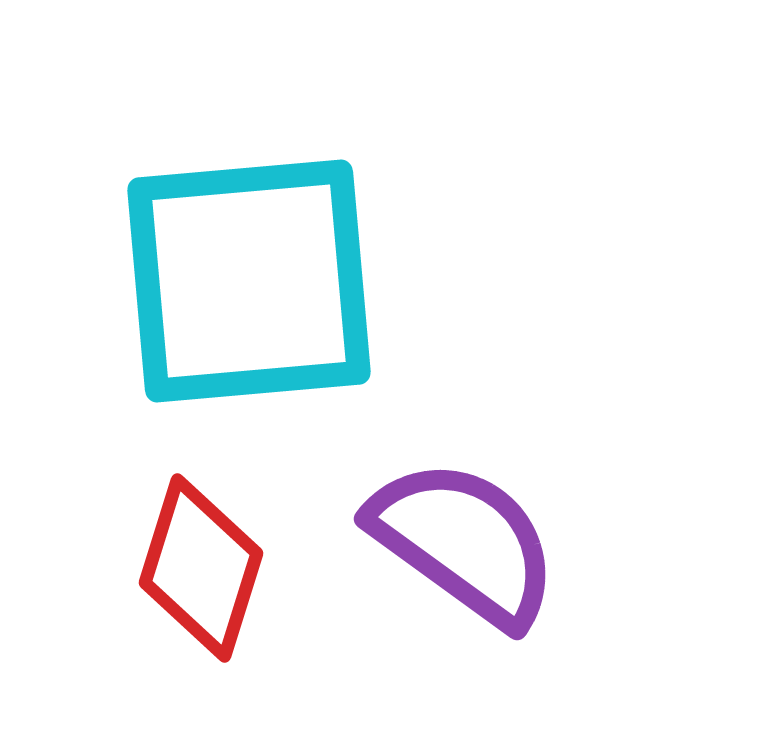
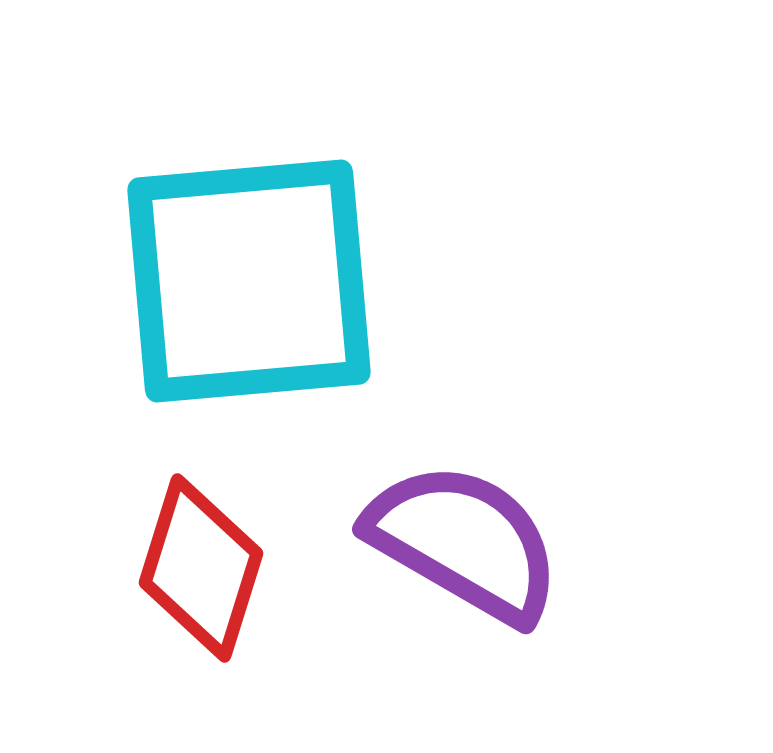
purple semicircle: rotated 6 degrees counterclockwise
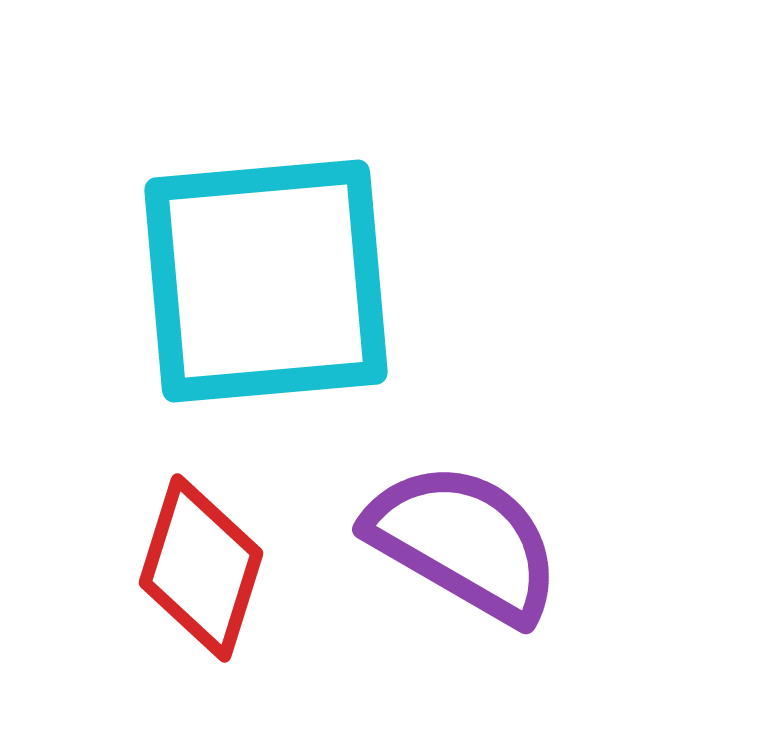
cyan square: moved 17 px right
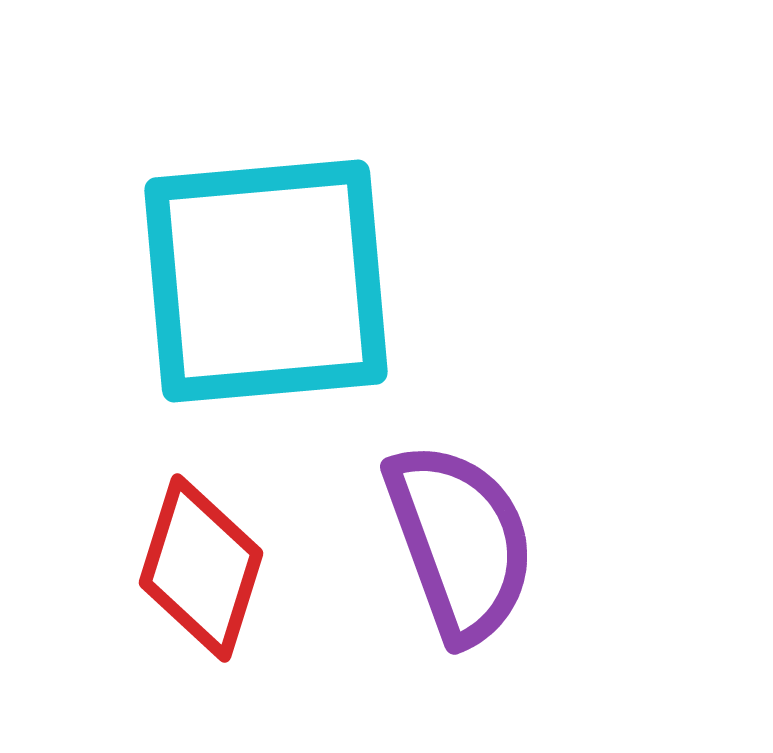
purple semicircle: moved 4 px left; rotated 40 degrees clockwise
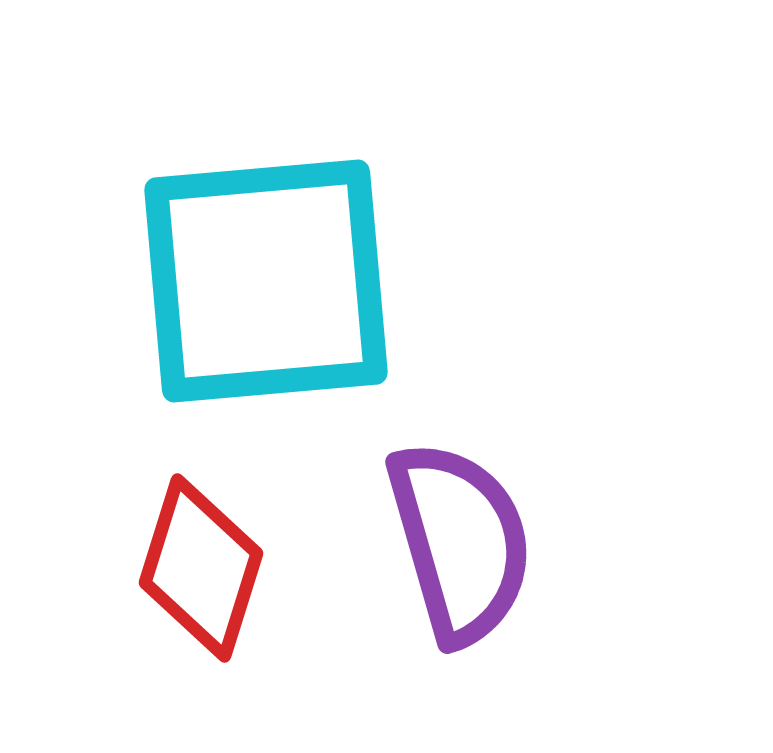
purple semicircle: rotated 4 degrees clockwise
